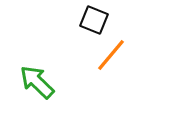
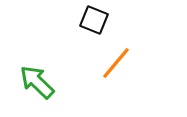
orange line: moved 5 px right, 8 px down
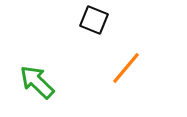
orange line: moved 10 px right, 5 px down
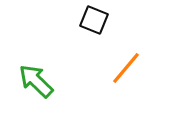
green arrow: moved 1 px left, 1 px up
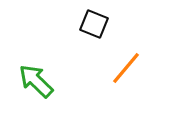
black square: moved 4 px down
